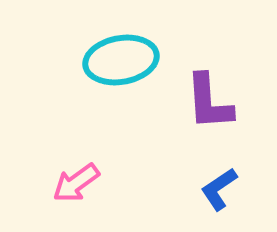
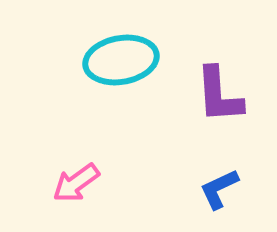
purple L-shape: moved 10 px right, 7 px up
blue L-shape: rotated 9 degrees clockwise
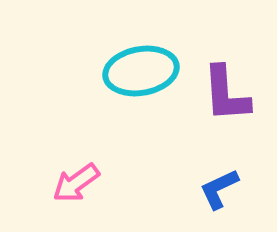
cyan ellipse: moved 20 px right, 11 px down
purple L-shape: moved 7 px right, 1 px up
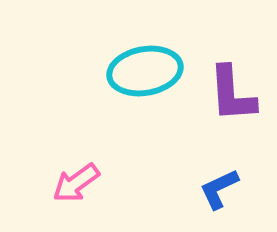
cyan ellipse: moved 4 px right
purple L-shape: moved 6 px right
